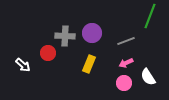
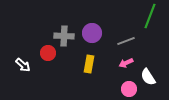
gray cross: moved 1 px left
yellow rectangle: rotated 12 degrees counterclockwise
pink circle: moved 5 px right, 6 px down
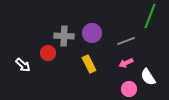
yellow rectangle: rotated 36 degrees counterclockwise
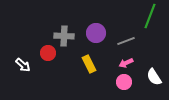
purple circle: moved 4 px right
white semicircle: moved 6 px right
pink circle: moved 5 px left, 7 px up
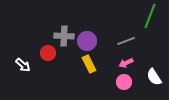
purple circle: moved 9 px left, 8 px down
